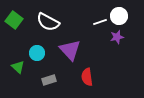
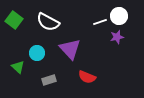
purple triangle: moved 1 px up
red semicircle: rotated 60 degrees counterclockwise
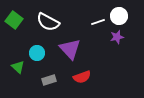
white line: moved 2 px left
red semicircle: moved 5 px left; rotated 42 degrees counterclockwise
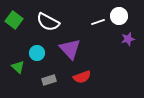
purple star: moved 11 px right, 2 px down
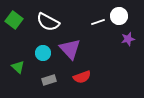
cyan circle: moved 6 px right
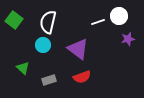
white semicircle: rotated 75 degrees clockwise
purple triangle: moved 8 px right; rotated 10 degrees counterclockwise
cyan circle: moved 8 px up
green triangle: moved 5 px right, 1 px down
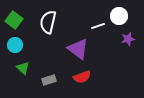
white line: moved 4 px down
cyan circle: moved 28 px left
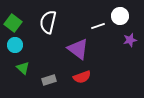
white circle: moved 1 px right
green square: moved 1 px left, 3 px down
purple star: moved 2 px right, 1 px down
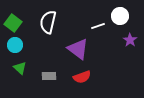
purple star: rotated 24 degrees counterclockwise
green triangle: moved 3 px left
gray rectangle: moved 4 px up; rotated 16 degrees clockwise
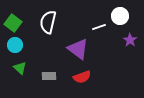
white line: moved 1 px right, 1 px down
